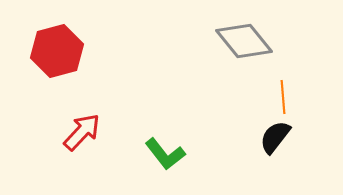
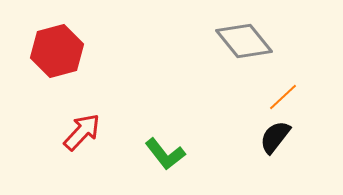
orange line: rotated 52 degrees clockwise
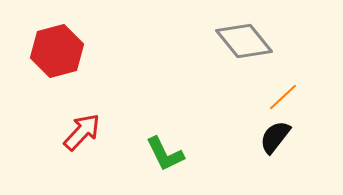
green L-shape: rotated 12 degrees clockwise
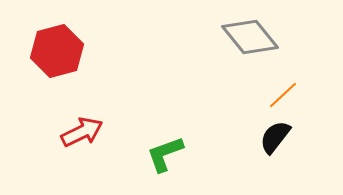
gray diamond: moved 6 px right, 4 px up
orange line: moved 2 px up
red arrow: rotated 21 degrees clockwise
green L-shape: rotated 96 degrees clockwise
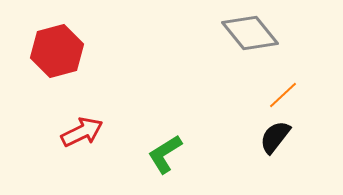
gray diamond: moved 4 px up
green L-shape: rotated 12 degrees counterclockwise
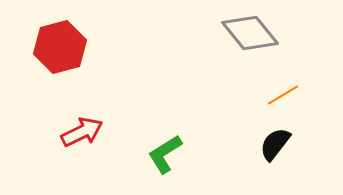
red hexagon: moved 3 px right, 4 px up
orange line: rotated 12 degrees clockwise
black semicircle: moved 7 px down
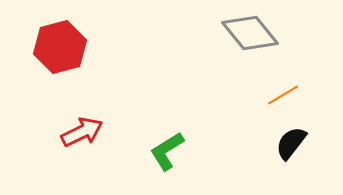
black semicircle: moved 16 px right, 1 px up
green L-shape: moved 2 px right, 3 px up
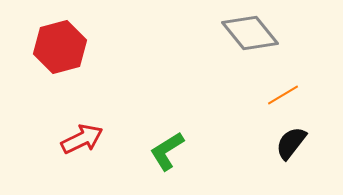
red arrow: moved 7 px down
